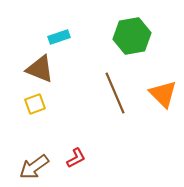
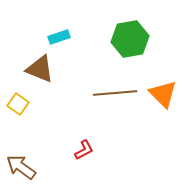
green hexagon: moved 2 px left, 3 px down
brown line: rotated 72 degrees counterclockwise
yellow square: moved 17 px left; rotated 35 degrees counterclockwise
red L-shape: moved 8 px right, 8 px up
brown arrow: moved 13 px left; rotated 72 degrees clockwise
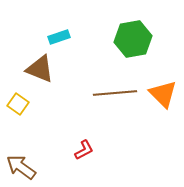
green hexagon: moved 3 px right
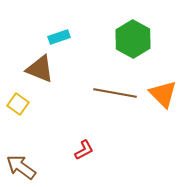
green hexagon: rotated 21 degrees counterclockwise
brown line: rotated 15 degrees clockwise
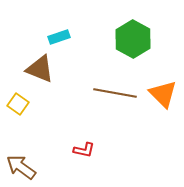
red L-shape: rotated 40 degrees clockwise
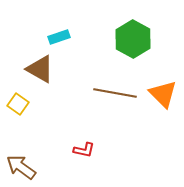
brown triangle: rotated 8 degrees clockwise
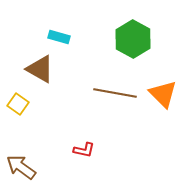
cyan rectangle: rotated 35 degrees clockwise
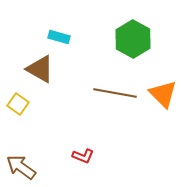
red L-shape: moved 1 px left, 6 px down; rotated 10 degrees clockwise
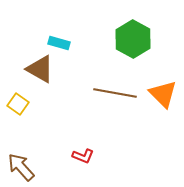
cyan rectangle: moved 6 px down
brown arrow: rotated 12 degrees clockwise
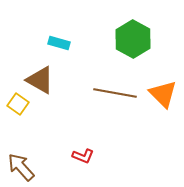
brown triangle: moved 11 px down
